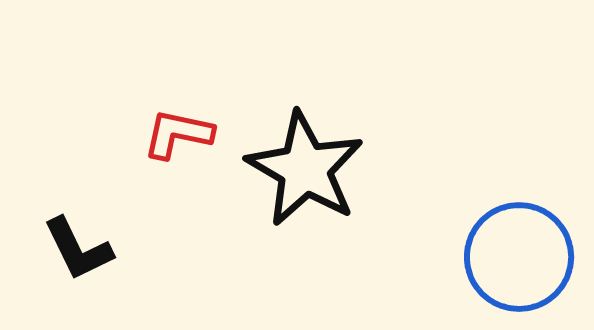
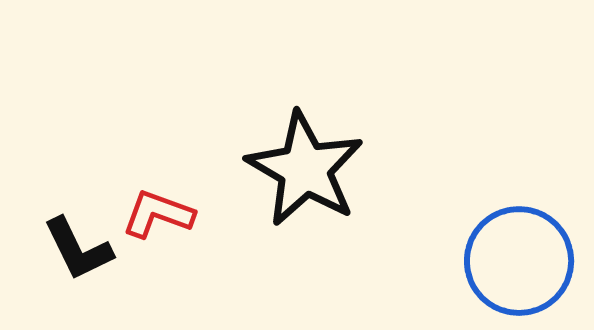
red L-shape: moved 20 px left, 80 px down; rotated 8 degrees clockwise
blue circle: moved 4 px down
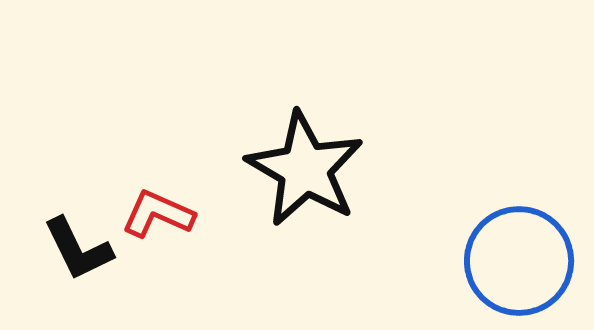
red L-shape: rotated 4 degrees clockwise
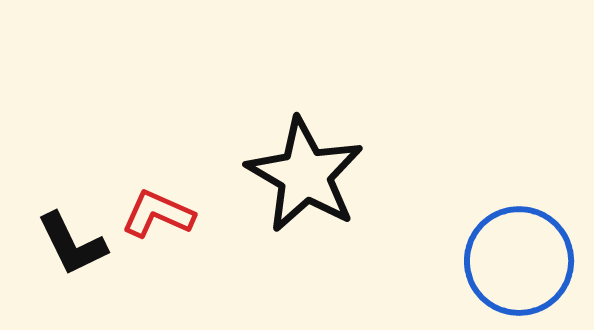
black star: moved 6 px down
black L-shape: moved 6 px left, 5 px up
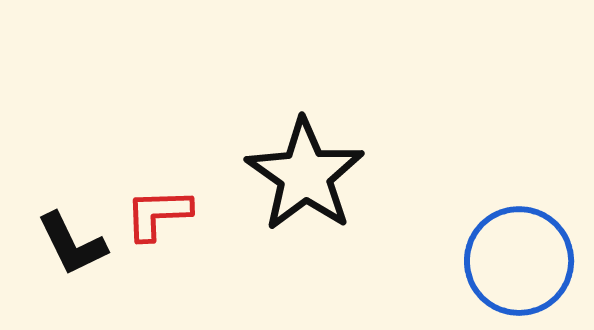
black star: rotated 5 degrees clockwise
red L-shape: rotated 26 degrees counterclockwise
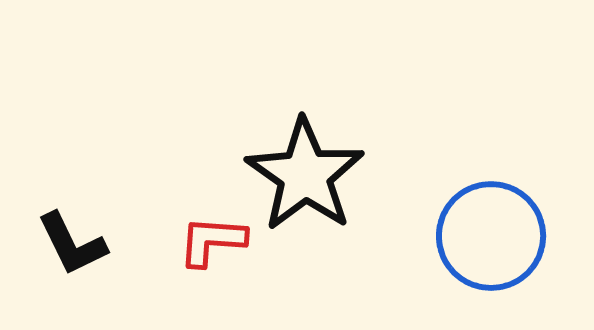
red L-shape: moved 54 px right, 27 px down; rotated 6 degrees clockwise
blue circle: moved 28 px left, 25 px up
